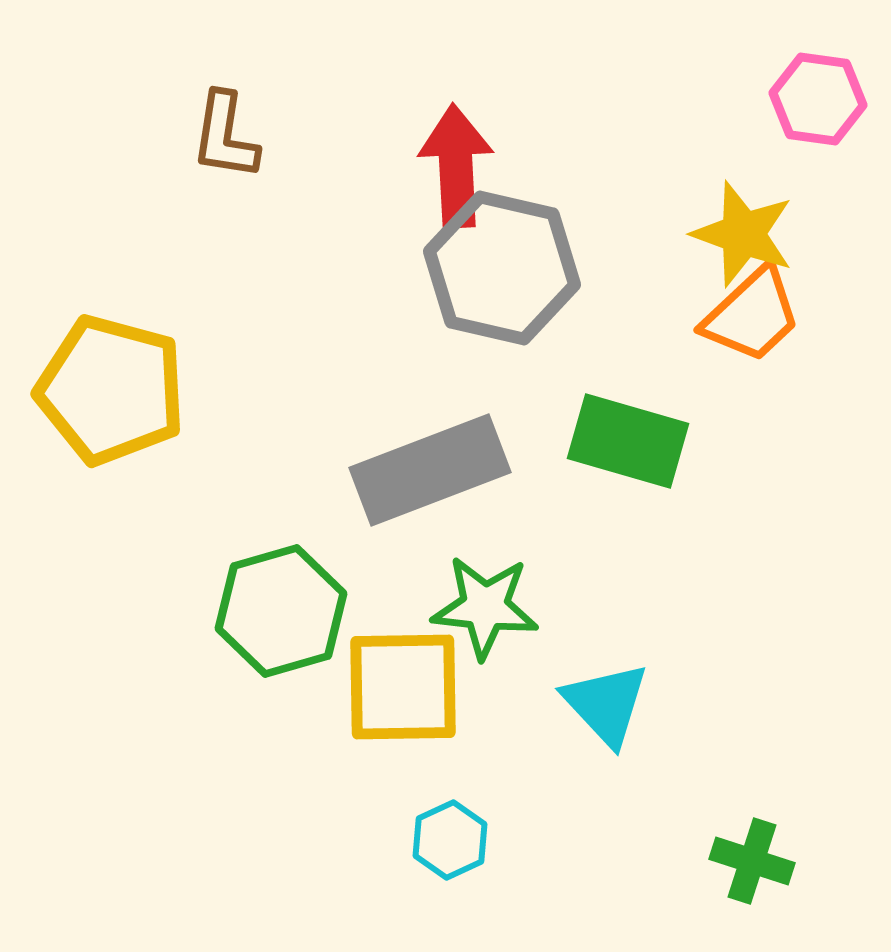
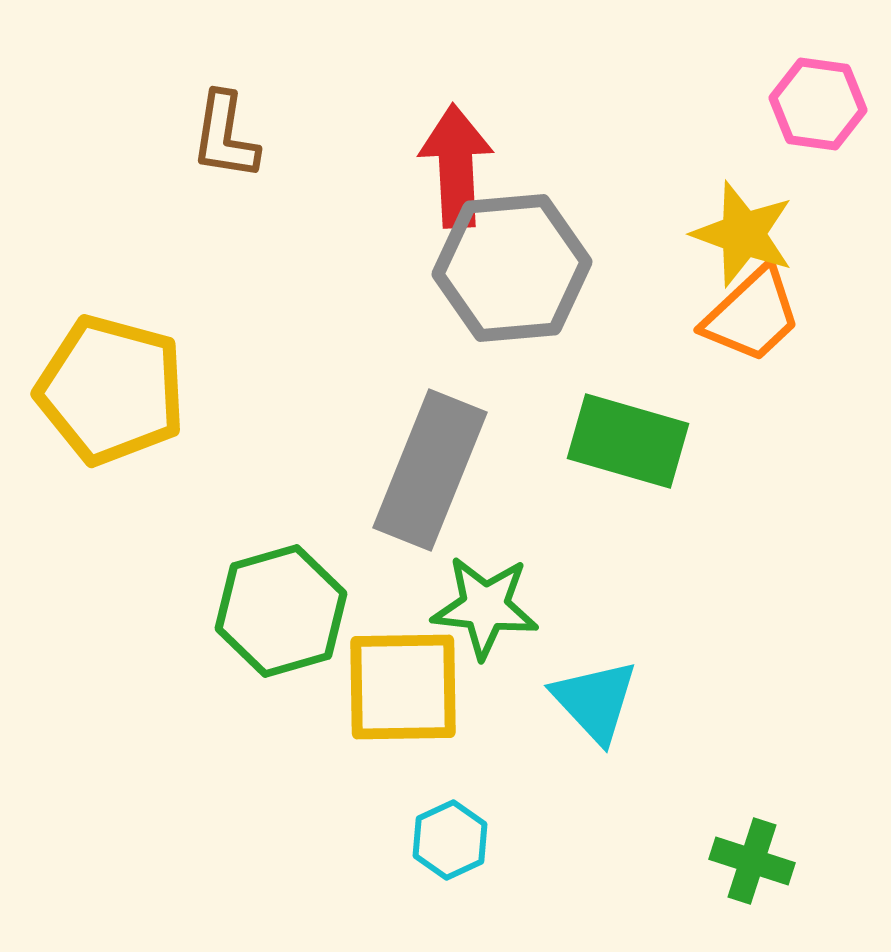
pink hexagon: moved 5 px down
gray hexagon: moved 10 px right; rotated 18 degrees counterclockwise
gray rectangle: rotated 47 degrees counterclockwise
cyan triangle: moved 11 px left, 3 px up
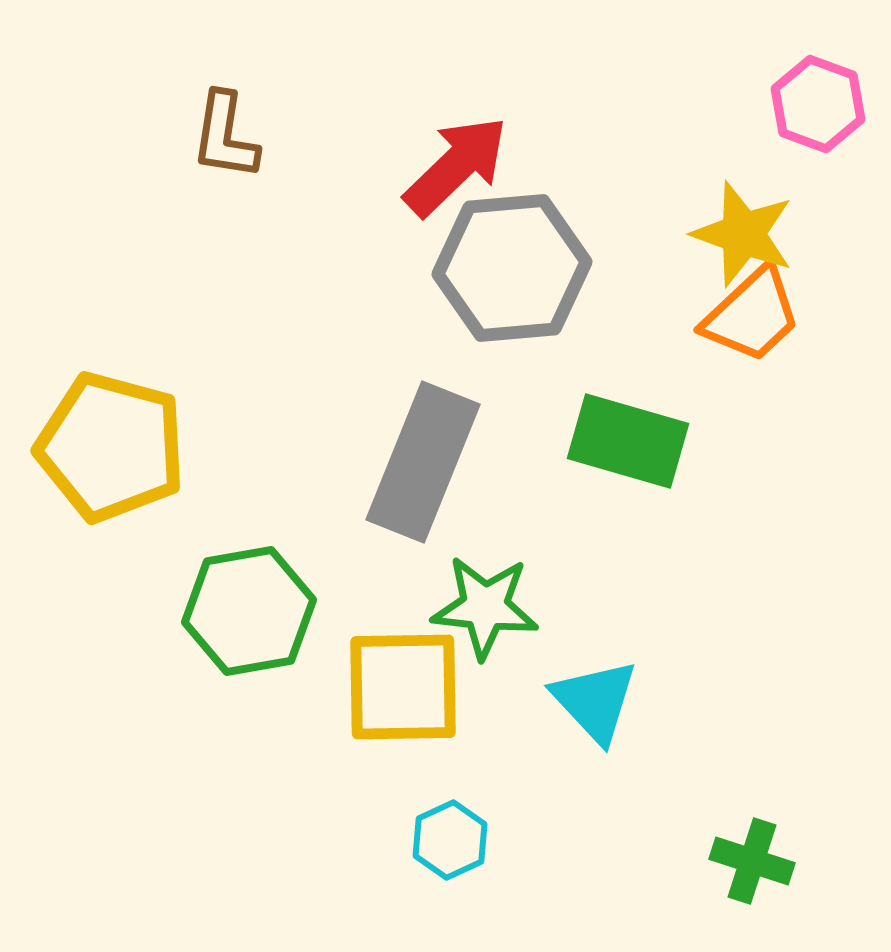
pink hexagon: rotated 12 degrees clockwise
red arrow: rotated 49 degrees clockwise
yellow pentagon: moved 57 px down
gray rectangle: moved 7 px left, 8 px up
green hexagon: moved 32 px left; rotated 6 degrees clockwise
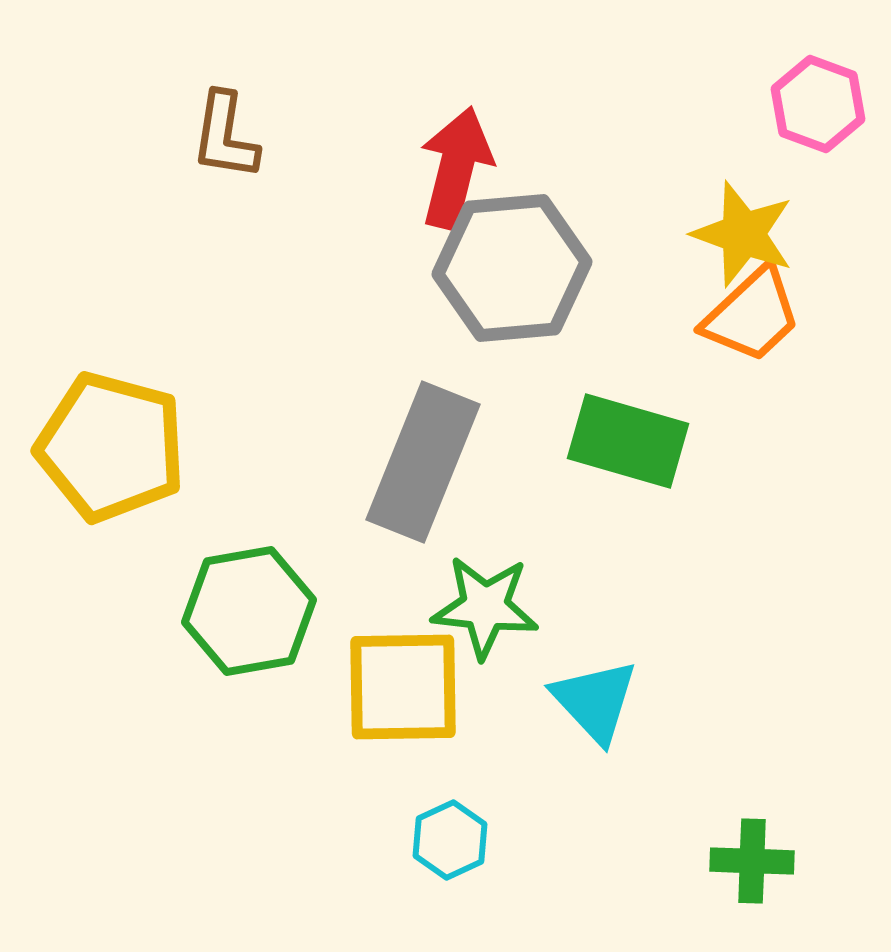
red arrow: moved 2 px down; rotated 32 degrees counterclockwise
green cross: rotated 16 degrees counterclockwise
